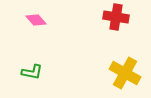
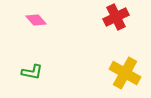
red cross: rotated 35 degrees counterclockwise
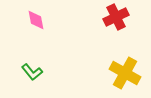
pink diamond: rotated 30 degrees clockwise
green L-shape: rotated 40 degrees clockwise
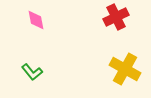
yellow cross: moved 4 px up
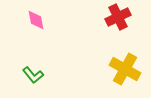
red cross: moved 2 px right
green L-shape: moved 1 px right, 3 px down
